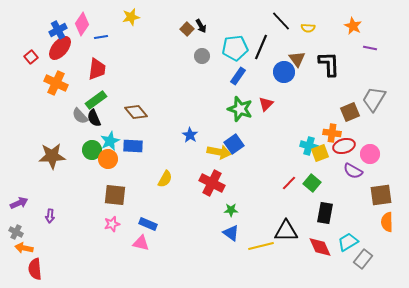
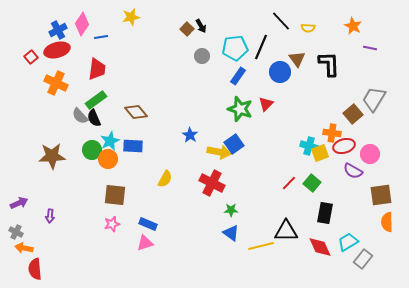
red ellipse at (60, 48): moved 3 px left, 2 px down; rotated 35 degrees clockwise
blue circle at (284, 72): moved 4 px left
brown square at (350, 112): moved 3 px right, 2 px down; rotated 18 degrees counterclockwise
pink triangle at (141, 243): moved 4 px right; rotated 30 degrees counterclockwise
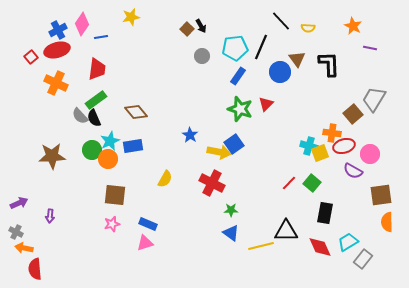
blue rectangle at (133, 146): rotated 12 degrees counterclockwise
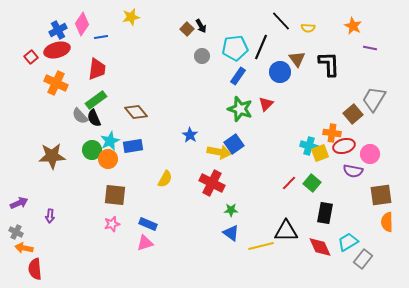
purple semicircle at (353, 171): rotated 18 degrees counterclockwise
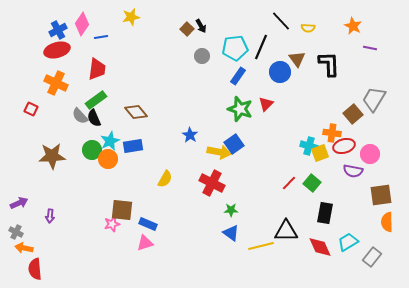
red square at (31, 57): moved 52 px down; rotated 24 degrees counterclockwise
brown square at (115, 195): moved 7 px right, 15 px down
gray rectangle at (363, 259): moved 9 px right, 2 px up
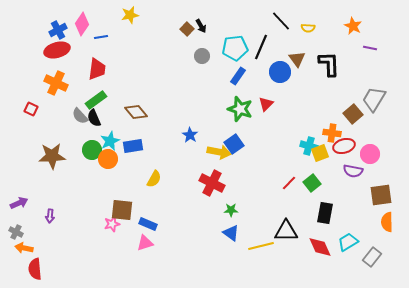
yellow star at (131, 17): moved 1 px left, 2 px up
yellow semicircle at (165, 179): moved 11 px left
green square at (312, 183): rotated 12 degrees clockwise
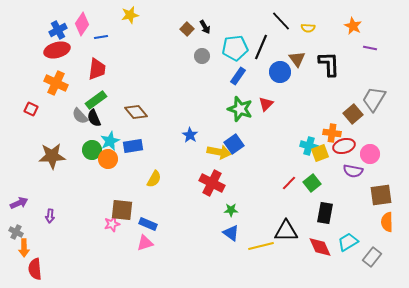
black arrow at (201, 26): moved 4 px right, 1 px down
orange arrow at (24, 248): rotated 102 degrees counterclockwise
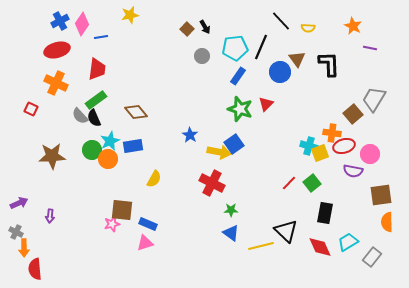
blue cross at (58, 30): moved 2 px right, 9 px up
black triangle at (286, 231): rotated 45 degrees clockwise
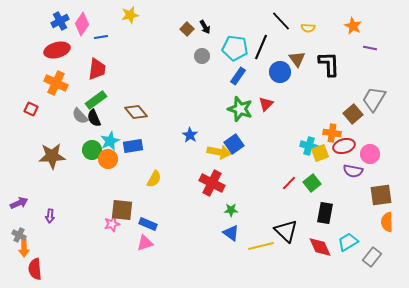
cyan pentagon at (235, 48): rotated 15 degrees clockwise
gray cross at (16, 232): moved 3 px right, 3 px down
